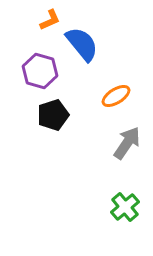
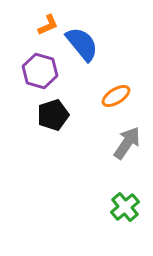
orange L-shape: moved 2 px left, 5 px down
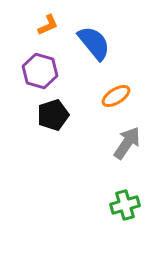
blue semicircle: moved 12 px right, 1 px up
green cross: moved 2 px up; rotated 24 degrees clockwise
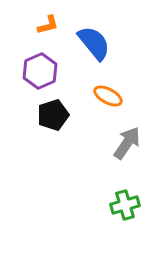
orange L-shape: rotated 10 degrees clockwise
purple hexagon: rotated 20 degrees clockwise
orange ellipse: moved 8 px left; rotated 60 degrees clockwise
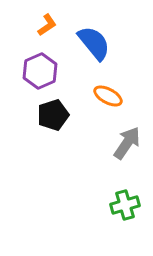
orange L-shape: moved 1 px left; rotated 20 degrees counterclockwise
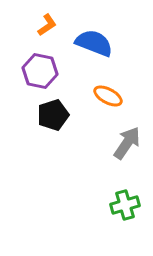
blue semicircle: rotated 30 degrees counterclockwise
purple hexagon: rotated 24 degrees counterclockwise
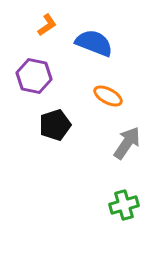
purple hexagon: moved 6 px left, 5 px down
black pentagon: moved 2 px right, 10 px down
green cross: moved 1 px left
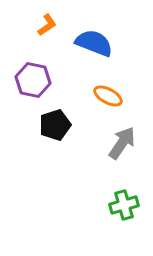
purple hexagon: moved 1 px left, 4 px down
gray arrow: moved 5 px left
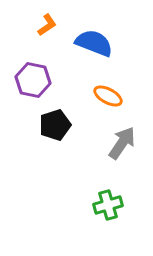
green cross: moved 16 px left
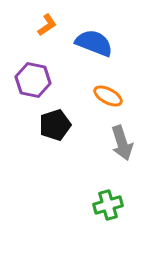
gray arrow: rotated 128 degrees clockwise
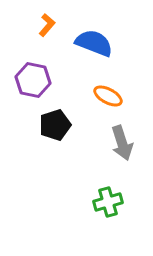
orange L-shape: rotated 15 degrees counterclockwise
green cross: moved 3 px up
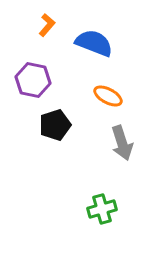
green cross: moved 6 px left, 7 px down
